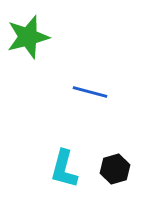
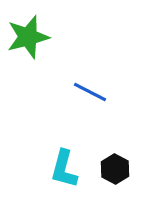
blue line: rotated 12 degrees clockwise
black hexagon: rotated 16 degrees counterclockwise
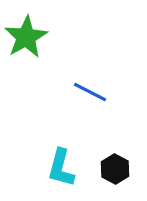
green star: moved 2 px left; rotated 15 degrees counterclockwise
cyan L-shape: moved 3 px left, 1 px up
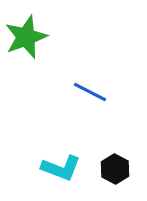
green star: rotated 9 degrees clockwise
cyan L-shape: rotated 84 degrees counterclockwise
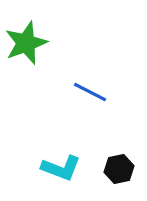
green star: moved 6 px down
black hexagon: moved 4 px right; rotated 20 degrees clockwise
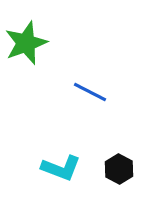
black hexagon: rotated 20 degrees counterclockwise
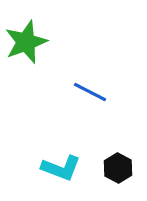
green star: moved 1 px up
black hexagon: moved 1 px left, 1 px up
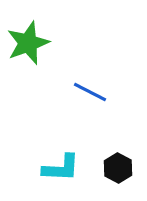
green star: moved 2 px right, 1 px down
cyan L-shape: rotated 18 degrees counterclockwise
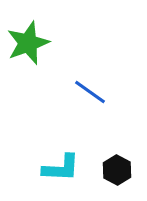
blue line: rotated 8 degrees clockwise
black hexagon: moved 1 px left, 2 px down
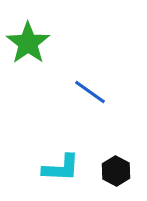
green star: rotated 15 degrees counterclockwise
black hexagon: moved 1 px left, 1 px down
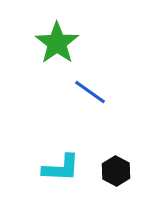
green star: moved 29 px right
